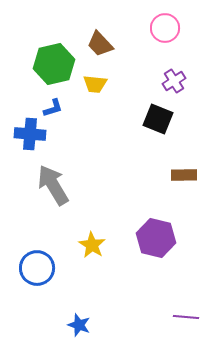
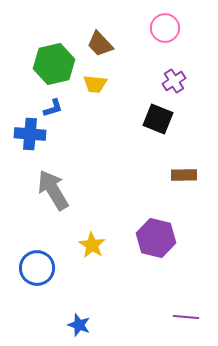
gray arrow: moved 5 px down
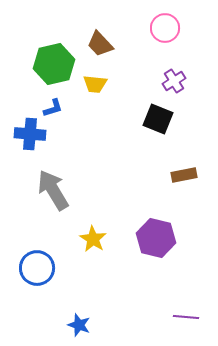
brown rectangle: rotated 10 degrees counterclockwise
yellow star: moved 1 px right, 6 px up
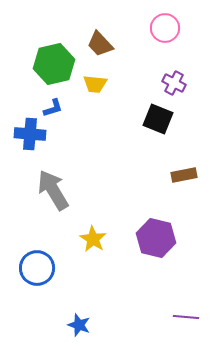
purple cross: moved 2 px down; rotated 30 degrees counterclockwise
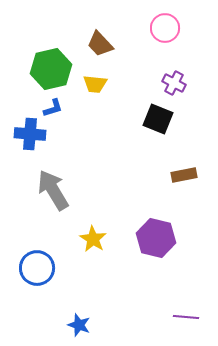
green hexagon: moved 3 px left, 5 px down
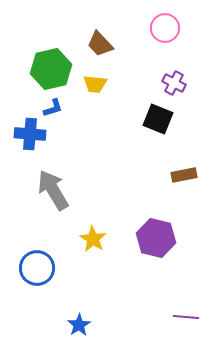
blue star: rotated 20 degrees clockwise
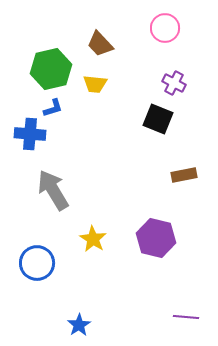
blue circle: moved 5 px up
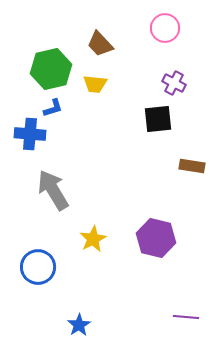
black square: rotated 28 degrees counterclockwise
brown rectangle: moved 8 px right, 9 px up; rotated 20 degrees clockwise
yellow star: rotated 12 degrees clockwise
blue circle: moved 1 px right, 4 px down
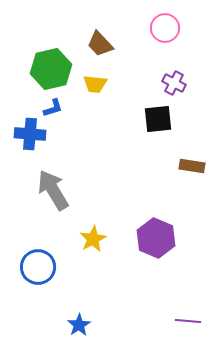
purple hexagon: rotated 9 degrees clockwise
purple line: moved 2 px right, 4 px down
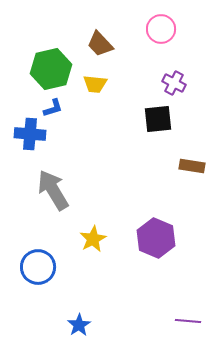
pink circle: moved 4 px left, 1 px down
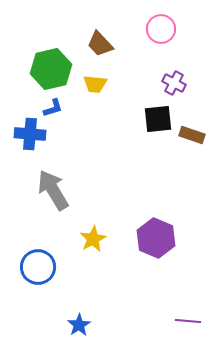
brown rectangle: moved 31 px up; rotated 10 degrees clockwise
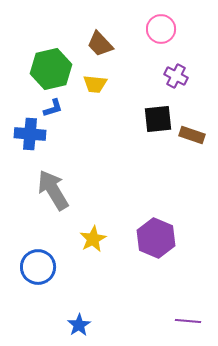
purple cross: moved 2 px right, 7 px up
